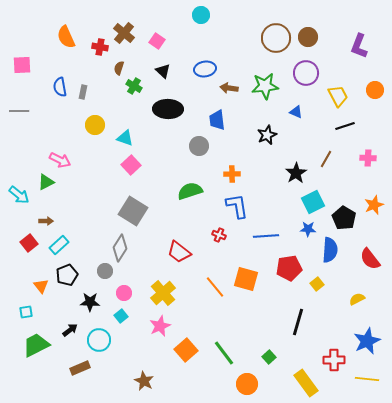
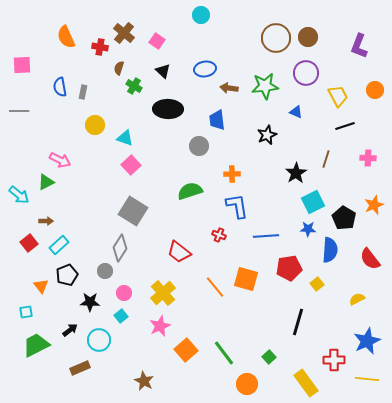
brown line at (326, 159): rotated 12 degrees counterclockwise
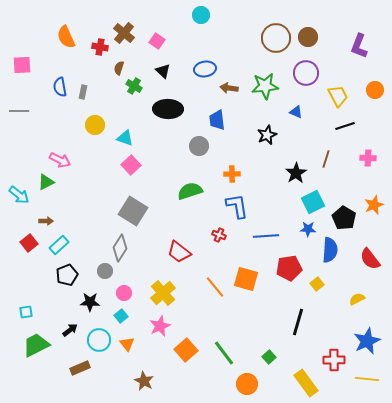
orange triangle at (41, 286): moved 86 px right, 58 px down
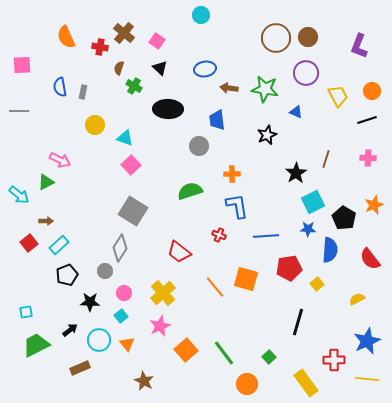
black triangle at (163, 71): moved 3 px left, 3 px up
green star at (265, 86): moved 3 px down; rotated 16 degrees clockwise
orange circle at (375, 90): moved 3 px left, 1 px down
black line at (345, 126): moved 22 px right, 6 px up
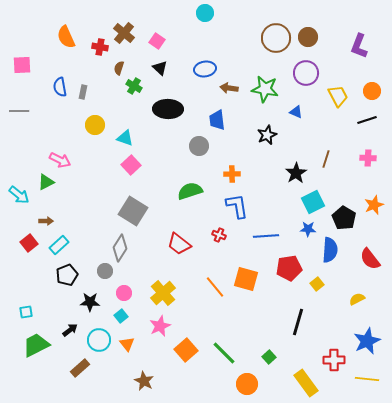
cyan circle at (201, 15): moved 4 px right, 2 px up
red trapezoid at (179, 252): moved 8 px up
green line at (224, 353): rotated 8 degrees counterclockwise
brown rectangle at (80, 368): rotated 18 degrees counterclockwise
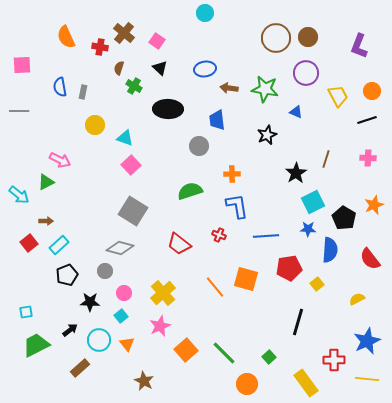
gray diamond at (120, 248): rotated 72 degrees clockwise
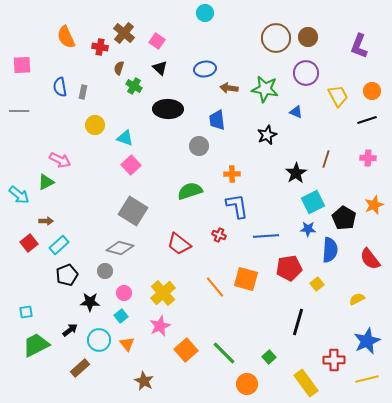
yellow line at (367, 379): rotated 20 degrees counterclockwise
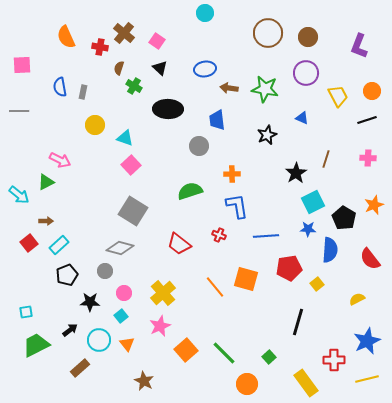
brown circle at (276, 38): moved 8 px left, 5 px up
blue triangle at (296, 112): moved 6 px right, 6 px down
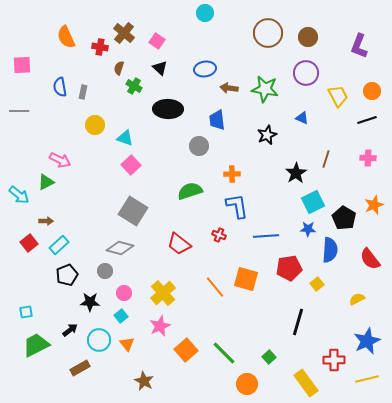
brown rectangle at (80, 368): rotated 12 degrees clockwise
